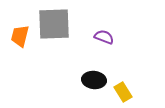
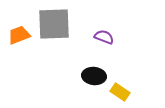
orange trapezoid: moved 1 px left, 1 px up; rotated 55 degrees clockwise
black ellipse: moved 4 px up
yellow rectangle: moved 3 px left; rotated 24 degrees counterclockwise
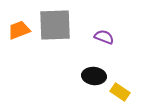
gray square: moved 1 px right, 1 px down
orange trapezoid: moved 5 px up
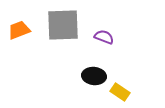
gray square: moved 8 px right
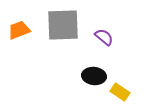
purple semicircle: rotated 18 degrees clockwise
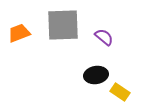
orange trapezoid: moved 3 px down
black ellipse: moved 2 px right, 1 px up; rotated 15 degrees counterclockwise
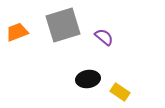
gray square: rotated 15 degrees counterclockwise
orange trapezoid: moved 2 px left, 1 px up
black ellipse: moved 8 px left, 4 px down
